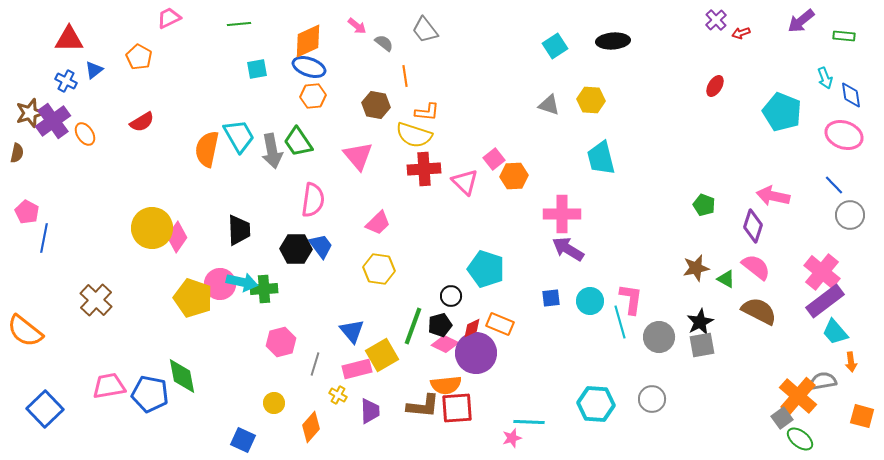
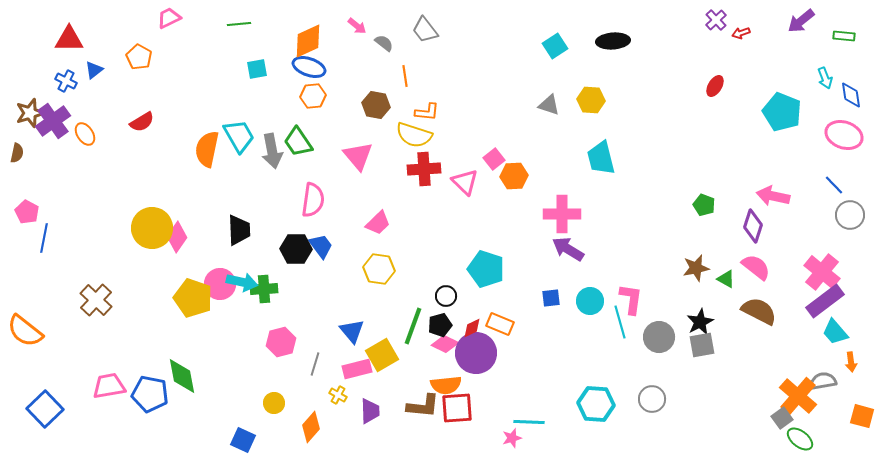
black circle at (451, 296): moved 5 px left
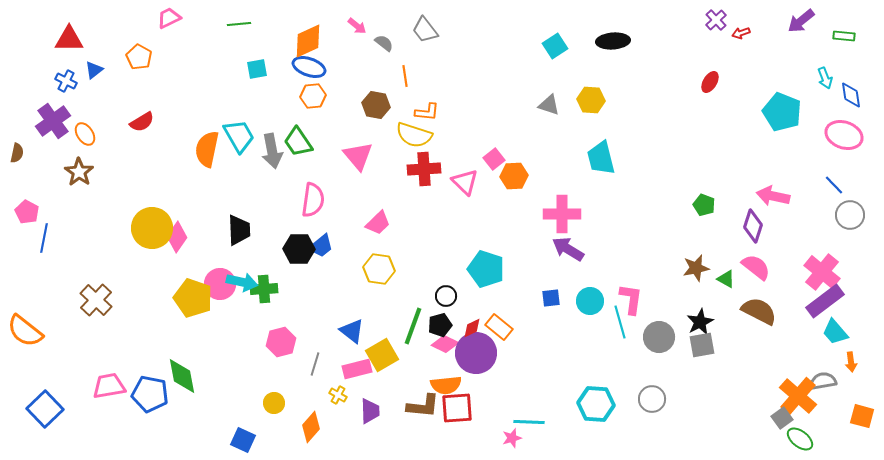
red ellipse at (715, 86): moved 5 px left, 4 px up
brown star at (30, 113): moved 49 px right, 59 px down; rotated 20 degrees counterclockwise
blue trapezoid at (321, 246): rotated 88 degrees clockwise
black hexagon at (296, 249): moved 3 px right
orange rectangle at (500, 324): moved 1 px left, 3 px down; rotated 16 degrees clockwise
blue triangle at (352, 331): rotated 12 degrees counterclockwise
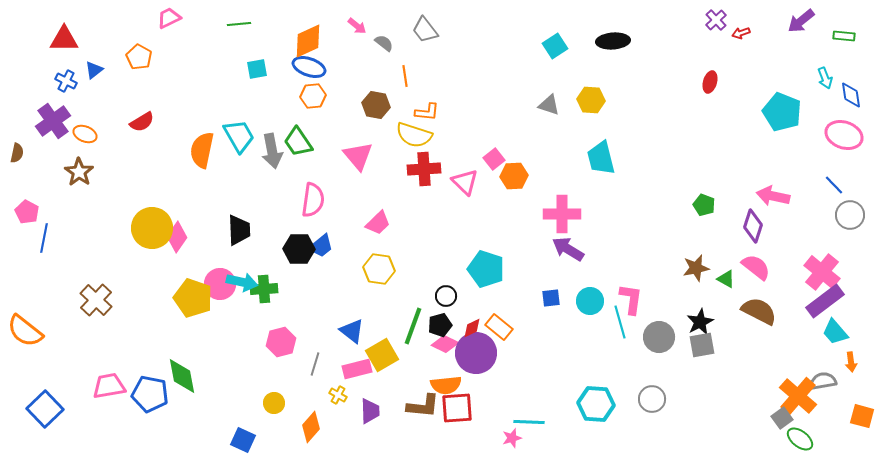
red triangle at (69, 39): moved 5 px left
red ellipse at (710, 82): rotated 15 degrees counterclockwise
orange ellipse at (85, 134): rotated 35 degrees counterclockwise
orange semicircle at (207, 149): moved 5 px left, 1 px down
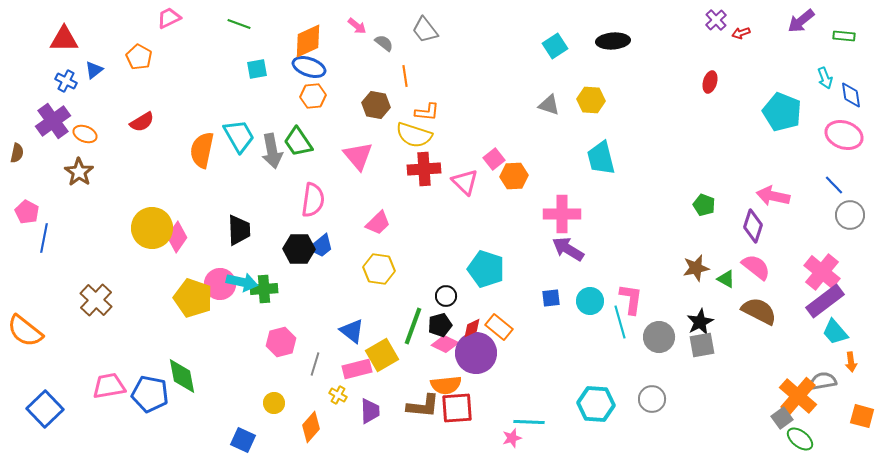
green line at (239, 24): rotated 25 degrees clockwise
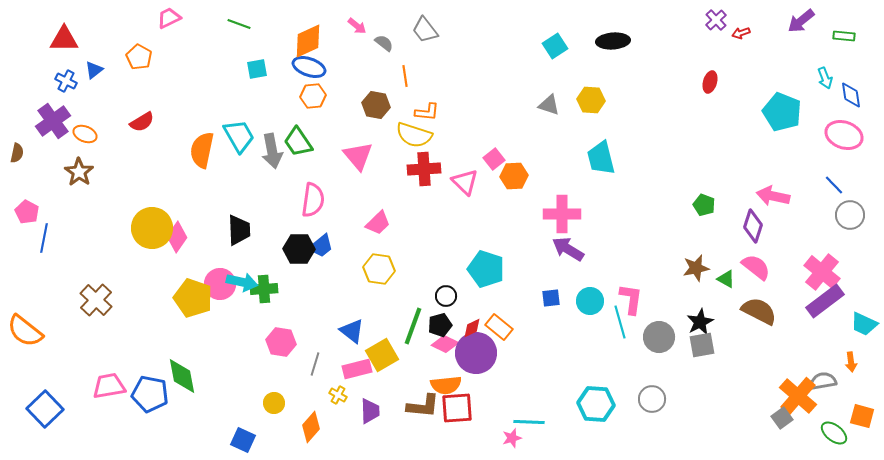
cyan trapezoid at (835, 332): moved 29 px right, 8 px up; rotated 24 degrees counterclockwise
pink hexagon at (281, 342): rotated 24 degrees clockwise
green ellipse at (800, 439): moved 34 px right, 6 px up
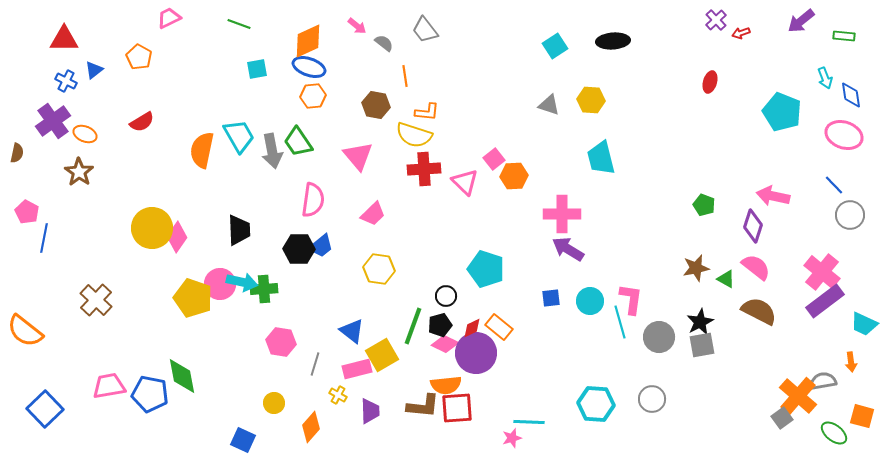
pink trapezoid at (378, 223): moved 5 px left, 9 px up
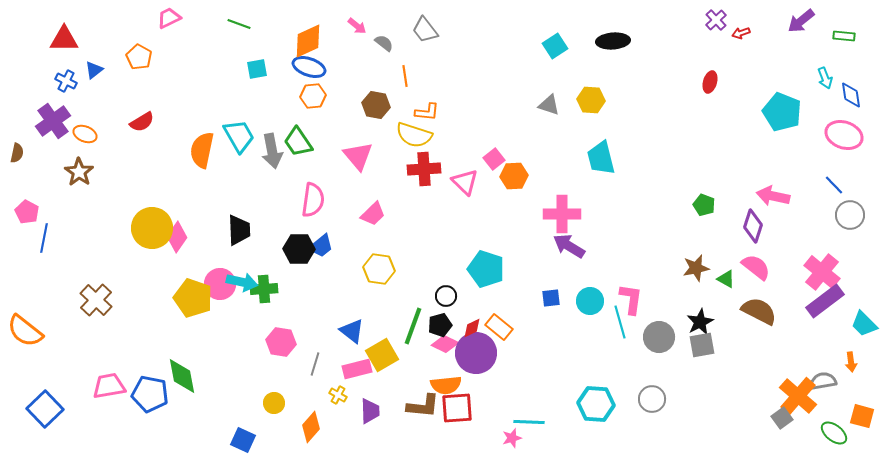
purple arrow at (568, 249): moved 1 px right, 3 px up
cyan trapezoid at (864, 324): rotated 20 degrees clockwise
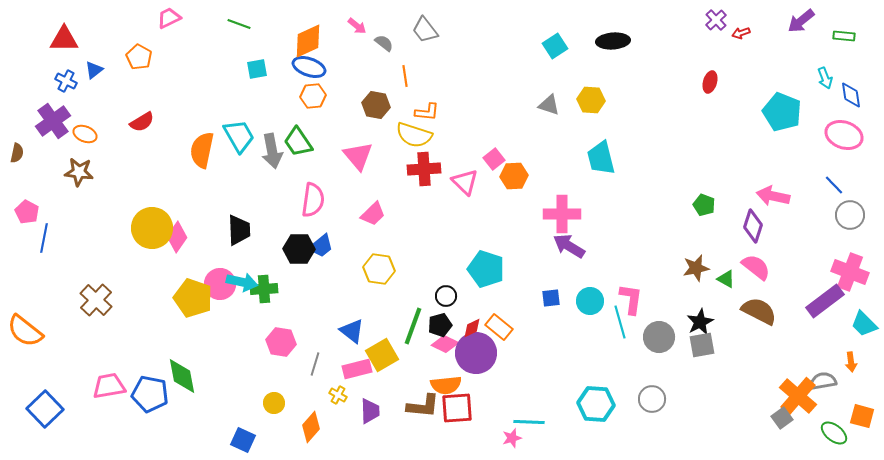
brown star at (79, 172): rotated 28 degrees counterclockwise
pink cross at (822, 272): moved 28 px right; rotated 18 degrees counterclockwise
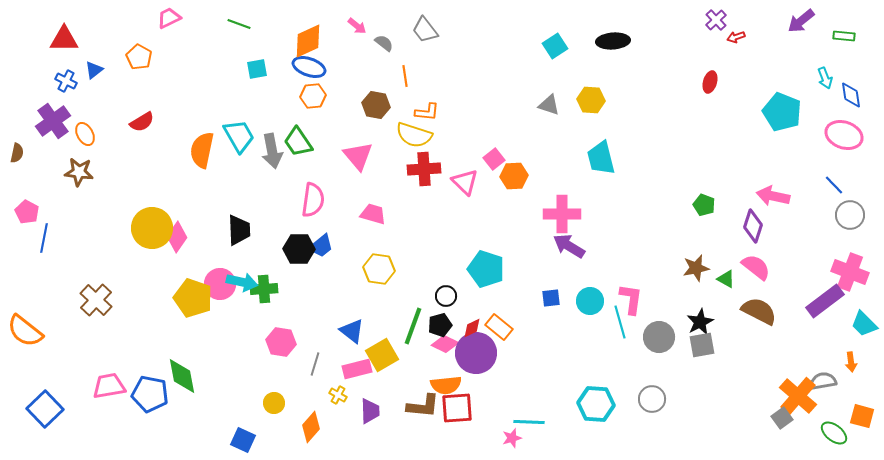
red arrow at (741, 33): moved 5 px left, 4 px down
orange ellipse at (85, 134): rotated 40 degrees clockwise
pink trapezoid at (373, 214): rotated 120 degrees counterclockwise
